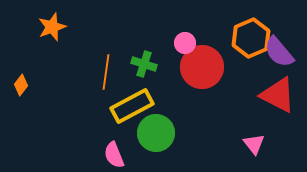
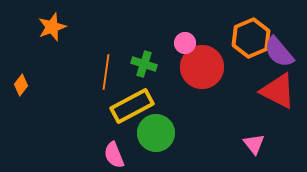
red triangle: moved 4 px up
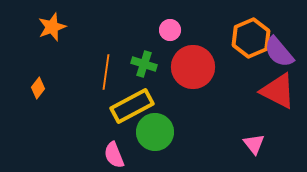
pink circle: moved 15 px left, 13 px up
red circle: moved 9 px left
orange diamond: moved 17 px right, 3 px down
green circle: moved 1 px left, 1 px up
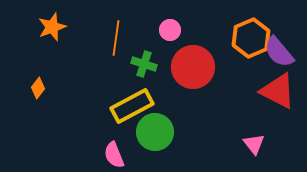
orange line: moved 10 px right, 34 px up
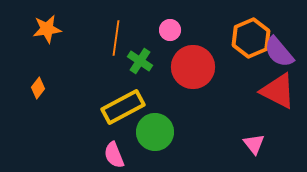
orange star: moved 5 px left, 2 px down; rotated 12 degrees clockwise
green cross: moved 4 px left, 3 px up; rotated 15 degrees clockwise
yellow rectangle: moved 9 px left, 1 px down
